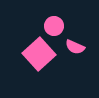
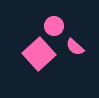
pink semicircle: rotated 18 degrees clockwise
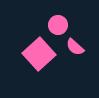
pink circle: moved 4 px right, 1 px up
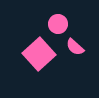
pink circle: moved 1 px up
